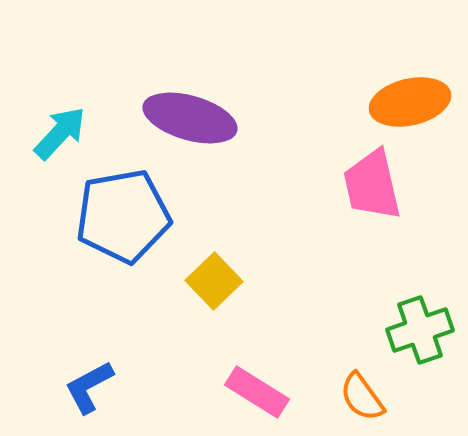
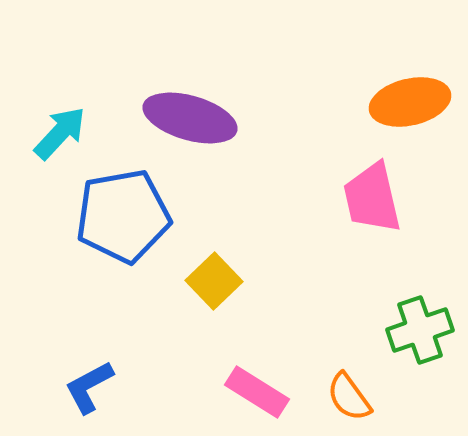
pink trapezoid: moved 13 px down
orange semicircle: moved 13 px left
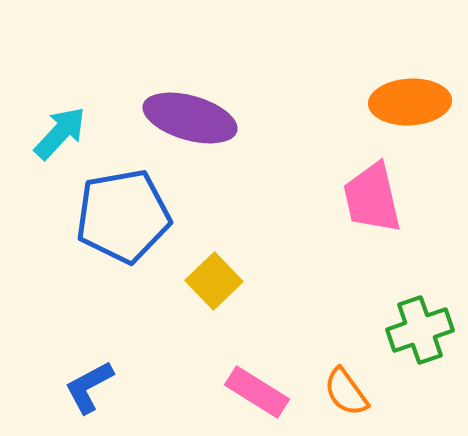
orange ellipse: rotated 10 degrees clockwise
orange semicircle: moved 3 px left, 5 px up
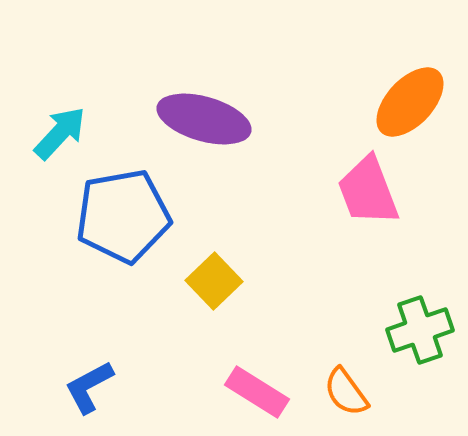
orange ellipse: rotated 44 degrees counterclockwise
purple ellipse: moved 14 px right, 1 px down
pink trapezoid: moved 4 px left, 7 px up; rotated 8 degrees counterclockwise
